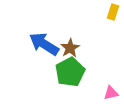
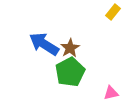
yellow rectangle: rotated 21 degrees clockwise
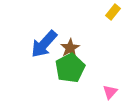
blue arrow: rotated 80 degrees counterclockwise
green pentagon: moved 4 px up
pink triangle: moved 1 px left, 1 px up; rotated 35 degrees counterclockwise
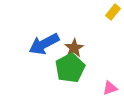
blue arrow: rotated 20 degrees clockwise
brown star: moved 4 px right
pink triangle: moved 4 px up; rotated 28 degrees clockwise
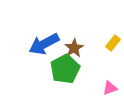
yellow rectangle: moved 31 px down
green pentagon: moved 5 px left, 1 px down
